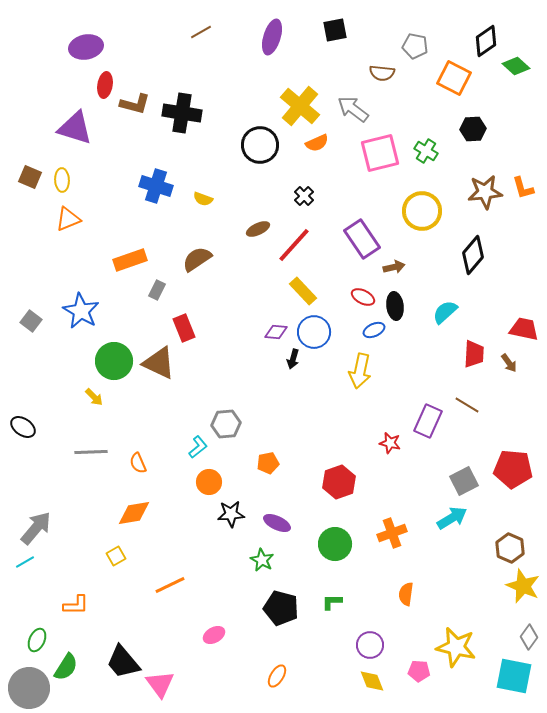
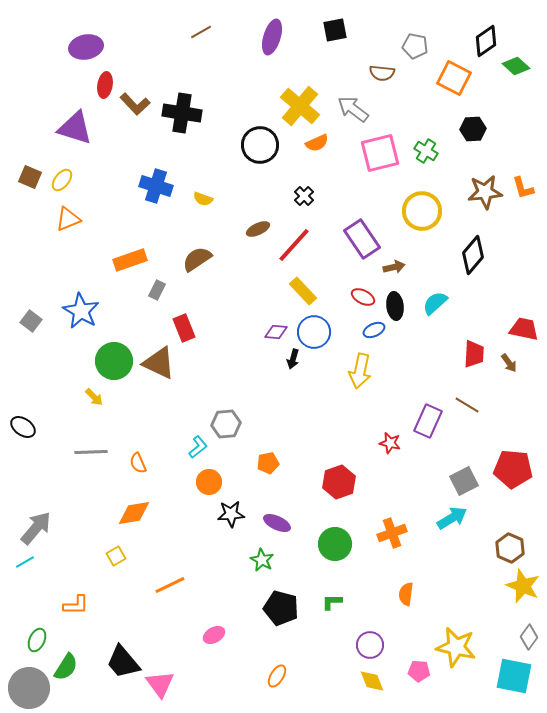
brown L-shape at (135, 104): rotated 32 degrees clockwise
yellow ellipse at (62, 180): rotated 40 degrees clockwise
cyan semicircle at (445, 312): moved 10 px left, 9 px up
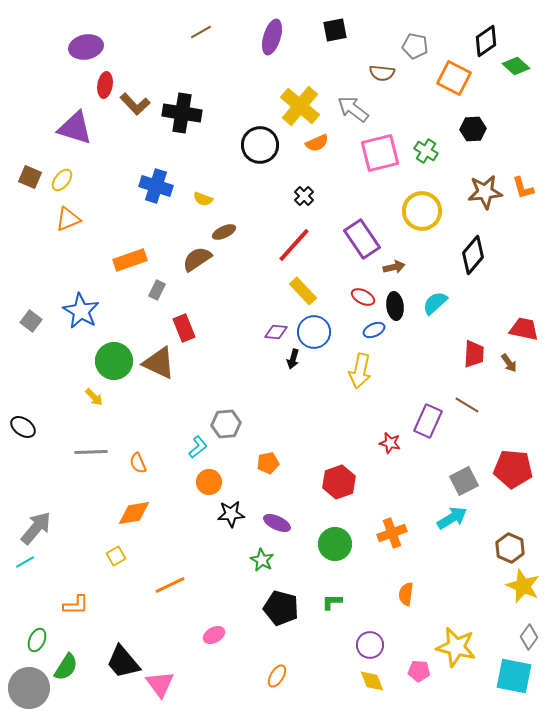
brown ellipse at (258, 229): moved 34 px left, 3 px down
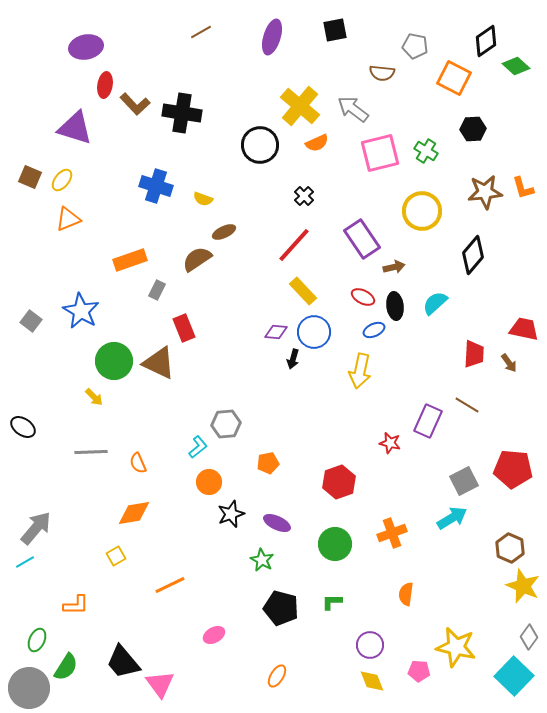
black star at (231, 514): rotated 16 degrees counterclockwise
cyan square at (514, 676): rotated 33 degrees clockwise
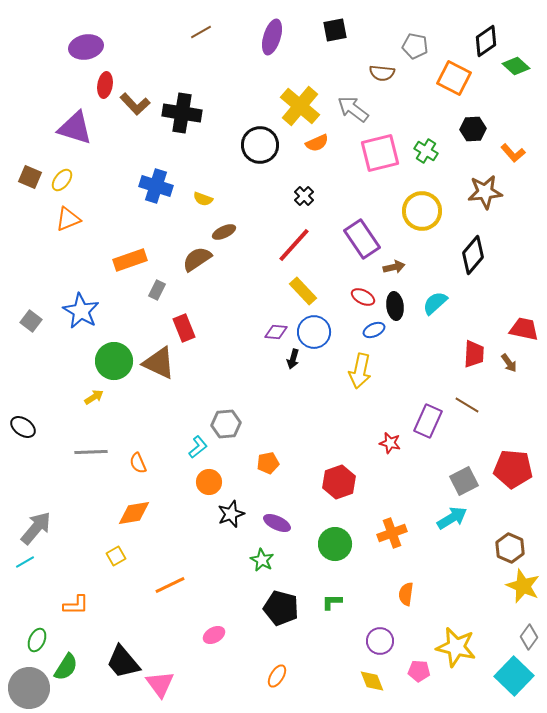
orange L-shape at (523, 188): moved 10 px left, 35 px up; rotated 25 degrees counterclockwise
yellow arrow at (94, 397): rotated 78 degrees counterclockwise
purple circle at (370, 645): moved 10 px right, 4 px up
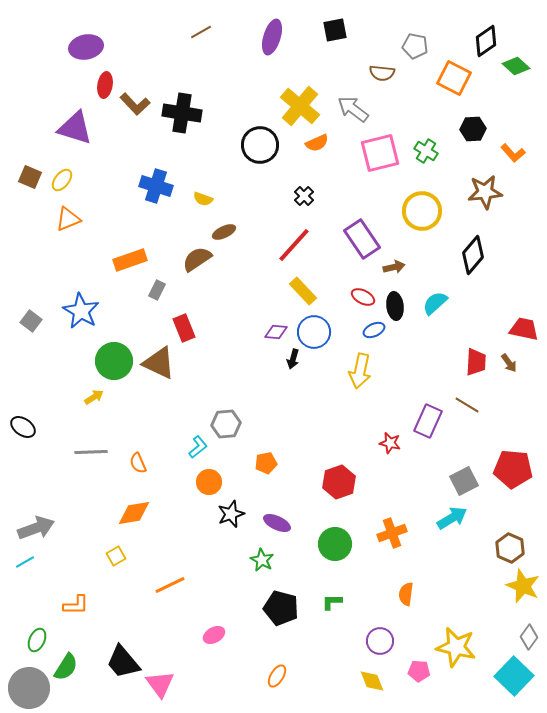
red trapezoid at (474, 354): moved 2 px right, 8 px down
orange pentagon at (268, 463): moved 2 px left
gray arrow at (36, 528): rotated 30 degrees clockwise
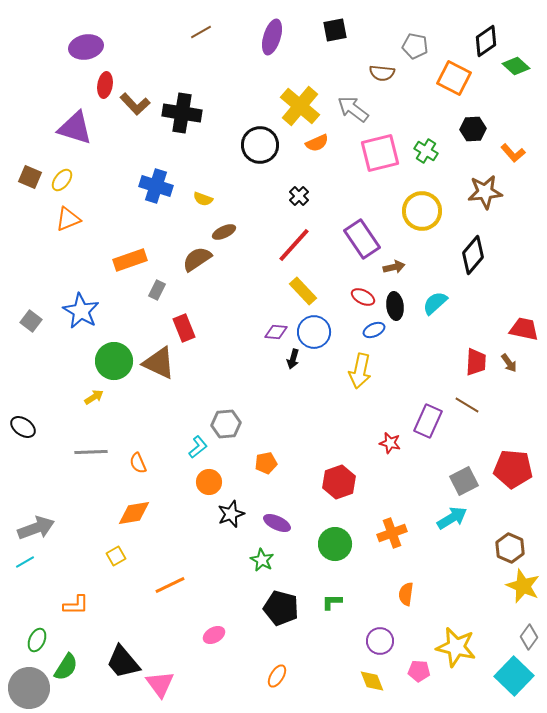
black cross at (304, 196): moved 5 px left
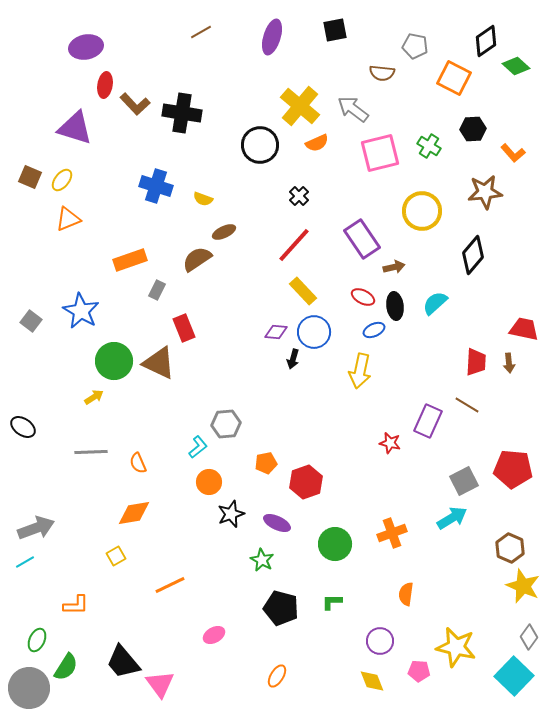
green cross at (426, 151): moved 3 px right, 5 px up
brown arrow at (509, 363): rotated 30 degrees clockwise
red hexagon at (339, 482): moved 33 px left
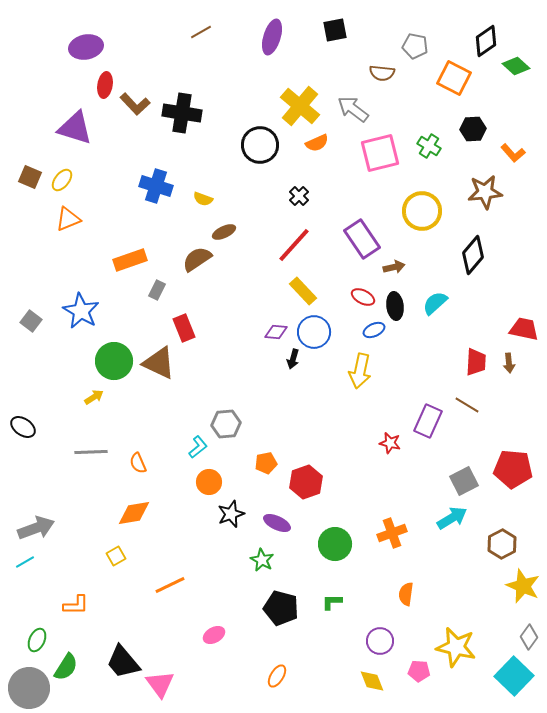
brown hexagon at (510, 548): moved 8 px left, 4 px up; rotated 8 degrees clockwise
